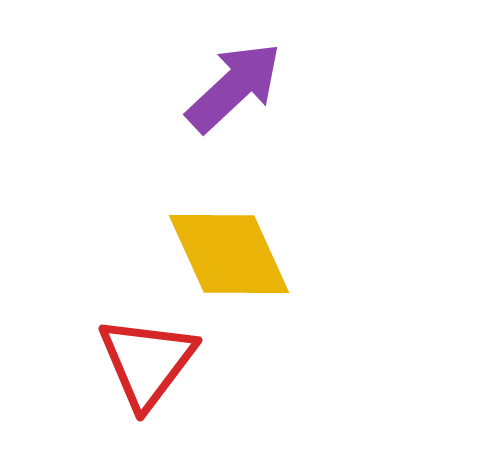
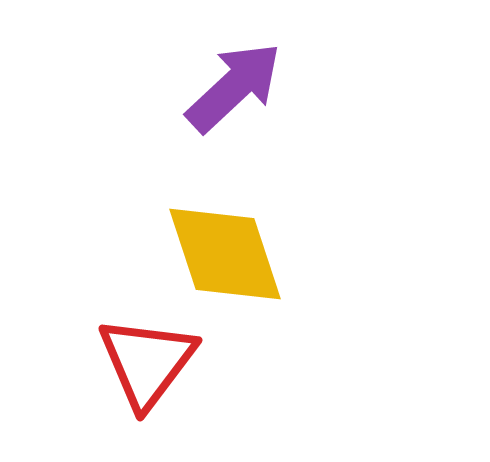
yellow diamond: moved 4 px left; rotated 6 degrees clockwise
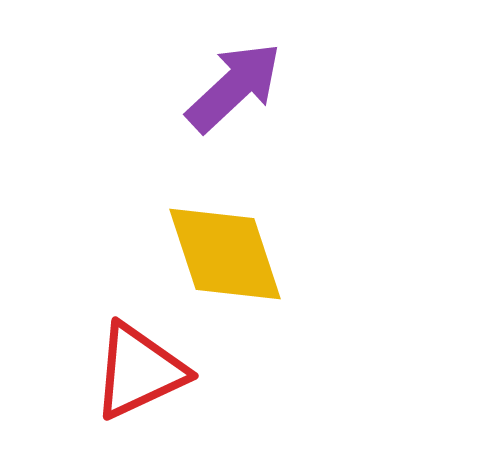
red triangle: moved 8 px left, 9 px down; rotated 28 degrees clockwise
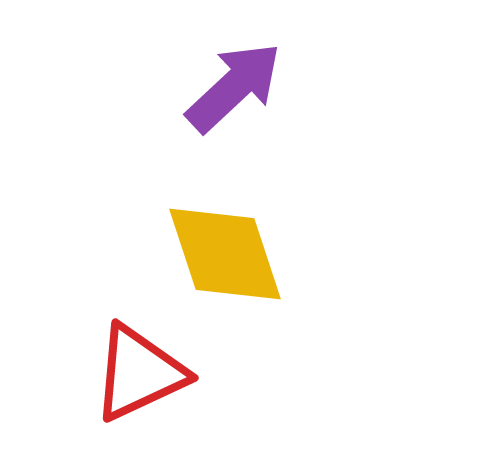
red triangle: moved 2 px down
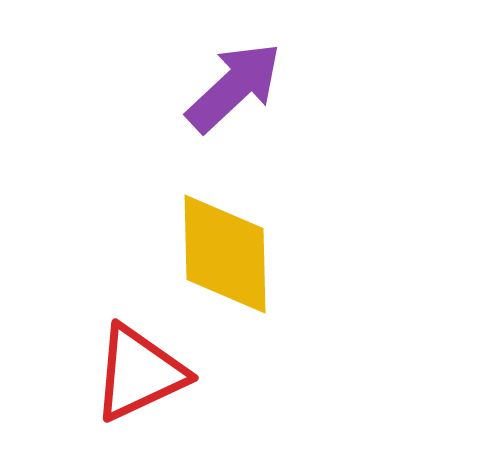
yellow diamond: rotated 17 degrees clockwise
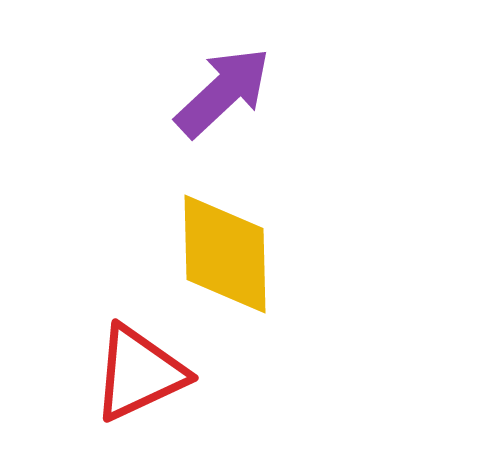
purple arrow: moved 11 px left, 5 px down
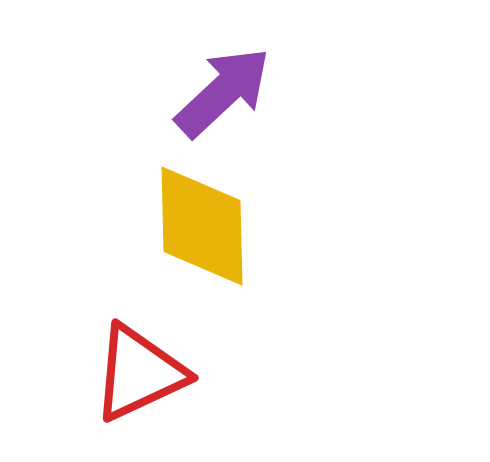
yellow diamond: moved 23 px left, 28 px up
